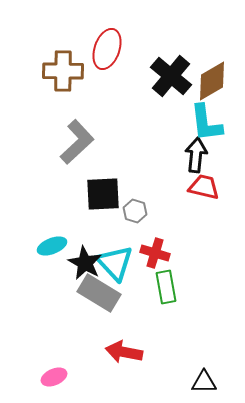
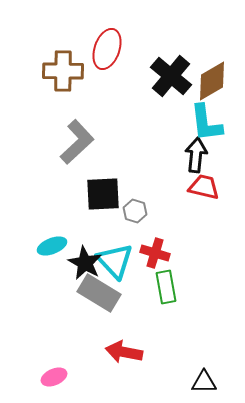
cyan triangle: moved 2 px up
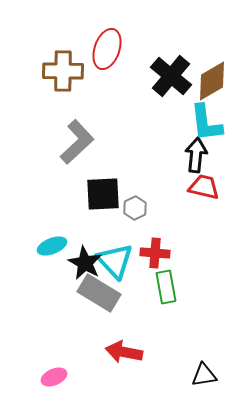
gray hexagon: moved 3 px up; rotated 15 degrees clockwise
red cross: rotated 12 degrees counterclockwise
black triangle: moved 7 px up; rotated 8 degrees counterclockwise
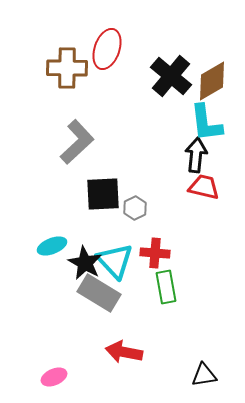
brown cross: moved 4 px right, 3 px up
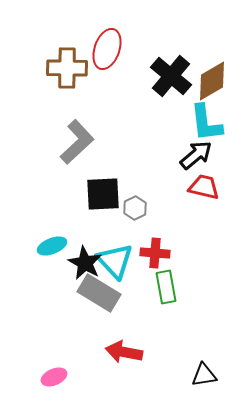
black arrow: rotated 44 degrees clockwise
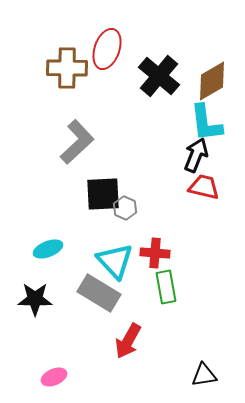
black cross: moved 12 px left
black arrow: rotated 28 degrees counterclockwise
gray hexagon: moved 10 px left; rotated 10 degrees counterclockwise
cyan ellipse: moved 4 px left, 3 px down
black star: moved 50 px left, 36 px down; rotated 28 degrees counterclockwise
red arrow: moved 4 px right, 11 px up; rotated 72 degrees counterclockwise
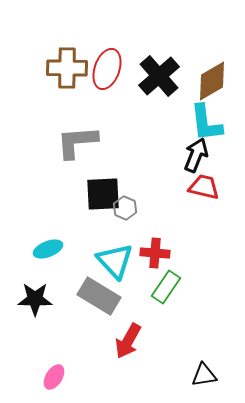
red ellipse: moved 20 px down
black cross: rotated 9 degrees clockwise
gray L-shape: rotated 141 degrees counterclockwise
green rectangle: rotated 44 degrees clockwise
gray rectangle: moved 3 px down
pink ellipse: rotated 35 degrees counterclockwise
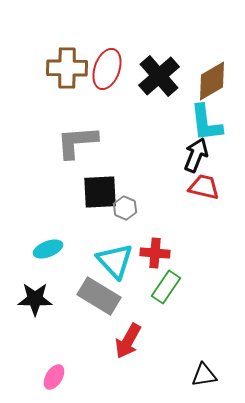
black square: moved 3 px left, 2 px up
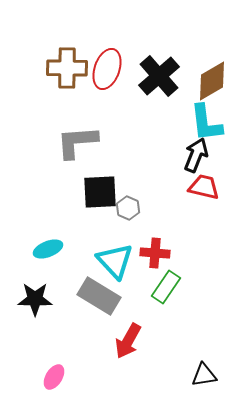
gray hexagon: moved 3 px right
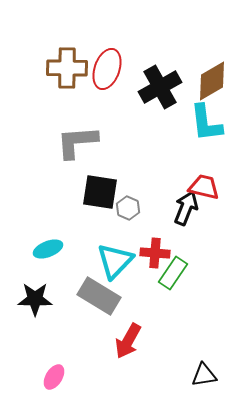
black cross: moved 1 px right, 11 px down; rotated 12 degrees clockwise
black arrow: moved 10 px left, 53 px down
black square: rotated 12 degrees clockwise
cyan triangle: rotated 27 degrees clockwise
green rectangle: moved 7 px right, 14 px up
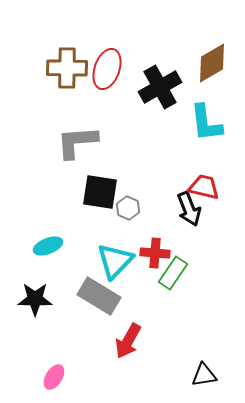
brown diamond: moved 18 px up
black arrow: moved 3 px right, 1 px down; rotated 136 degrees clockwise
cyan ellipse: moved 3 px up
